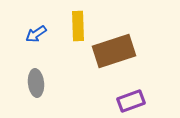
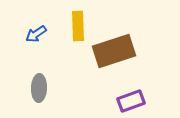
gray ellipse: moved 3 px right, 5 px down; rotated 8 degrees clockwise
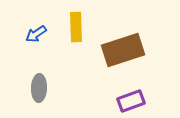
yellow rectangle: moved 2 px left, 1 px down
brown rectangle: moved 9 px right, 1 px up
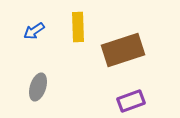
yellow rectangle: moved 2 px right
blue arrow: moved 2 px left, 3 px up
gray ellipse: moved 1 px left, 1 px up; rotated 16 degrees clockwise
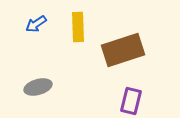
blue arrow: moved 2 px right, 7 px up
gray ellipse: rotated 56 degrees clockwise
purple rectangle: rotated 56 degrees counterclockwise
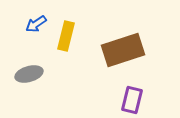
yellow rectangle: moved 12 px left, 9 px down; rotated 16 degrees clockwise
gray ellipse: moved 9 px left, 13 px up
purple rectangle: moved 1 px right, 1 px up
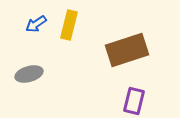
yellow rectangle: moved 3 px right, 11 px up
brown rectangle: moved 4 px right
purple rectangle: moved 2 px right, 1 px down
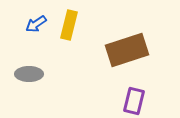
gray ellipse: rotated 16 degrees clockwise
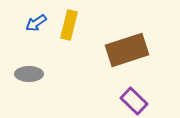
blue arrow: moved 1 px up
purple rectangle: rotated 60 degrees counterclockwise
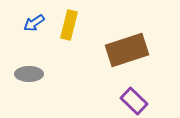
blue arrow: moved 2 px left
